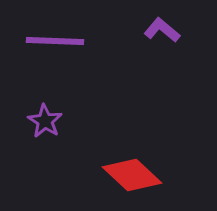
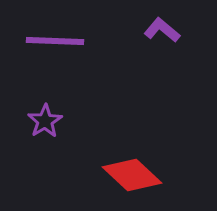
purple star: rotated 8 degrees clockwise
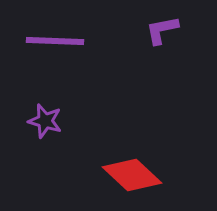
purple L-shape: rotated 51 degrees counterclockwise
purple star: rotated 24 degrees counterclockwise
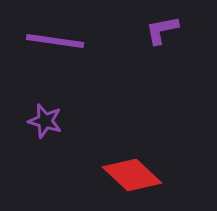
purple line: rotated 6 degrees clockwise
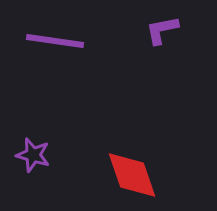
purple star: moved 12 px left, 34 px down
red diamond: rotated 28 degrees clockwise
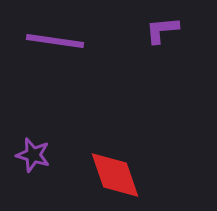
purple L-shape: rotated 6 degrees clockwise
red diamond: moved 17 px left
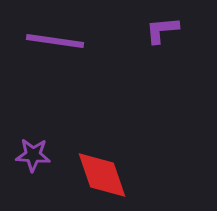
purple star: rotated 12 degrees counterclockwise
red diamond: moved 13 px left
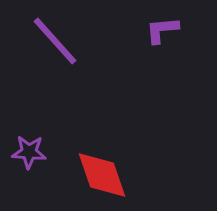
purple line: rotated 40 degrees clockwise
purple star: moved 4 px left, 3 px up
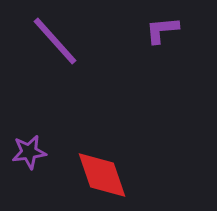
purple star: rotated 12 degrees counterclockwise
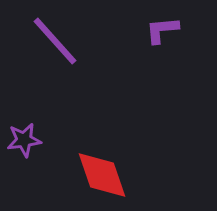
purple star: moved 5 px left, 12 px up
